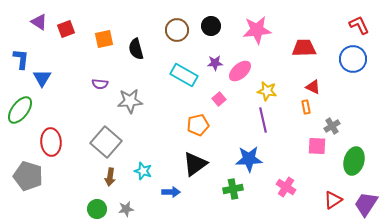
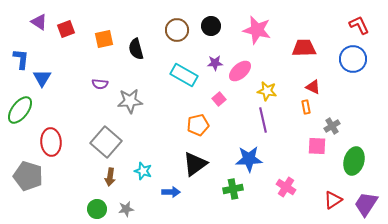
pink star at (257, 30): rotated 20 degrees clockwise
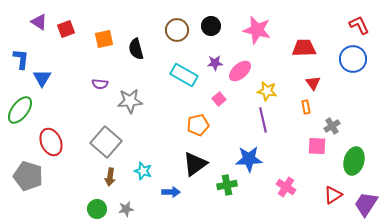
red triangle at (313, 87): moved 4 px up; rotated 28 degrees clockwise
red ellipse at (51, 142): rotated 20 degrees counterclockwise
green cross at (233, 189): moved 6 px left, 4 px up
red triangle at (333, 200): moved 5 px up
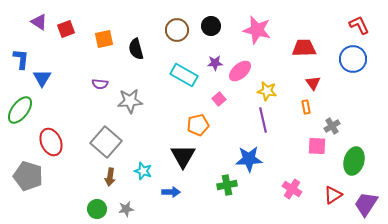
black triangle at (195, 164): moved 12 px left, 8 px up; rotated 24 degrees counterclockwise
pink cross at (286, 187): moved 6 px right, 2 px down
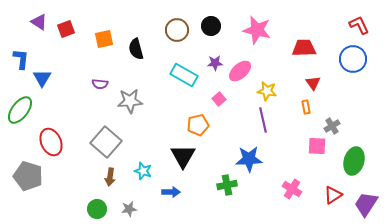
gray star at (126, 209): moved 3 px right
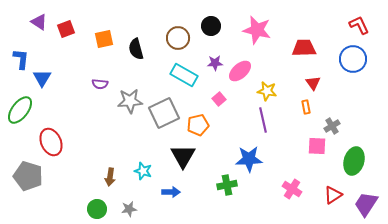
brown circle at (177, 30): moved 1 px right, 8 px down
gray square at (106, 142): moved 58 px right, 29 px up; rotated 24 degrees clockwise
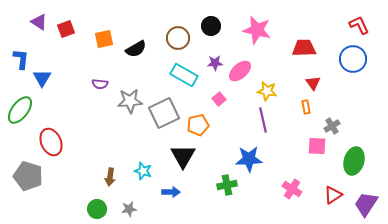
black semicircle at (136, 49): rotated 105 degrees counterclockwise
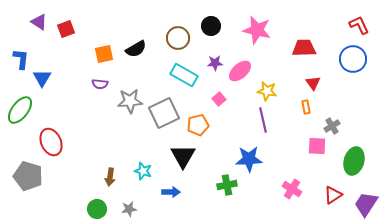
orange square at (104, 39): moved 15 px down
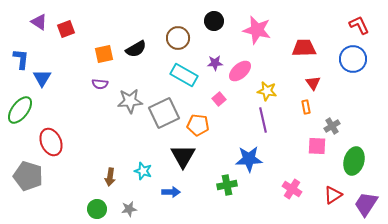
black circle at (211, 26): moved 3 px right, 5 px up
orange pentagon at (198, 125): rotated 20 degrees clockwise
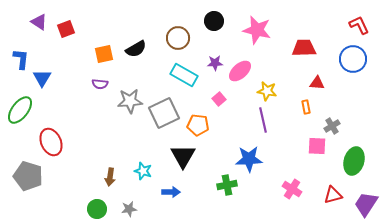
red triangle at (313, 83): moved 4 px right; rotated 49 degrees counterclockwise
red triangle at (333, 195): rotated 18 degrees clockwise
